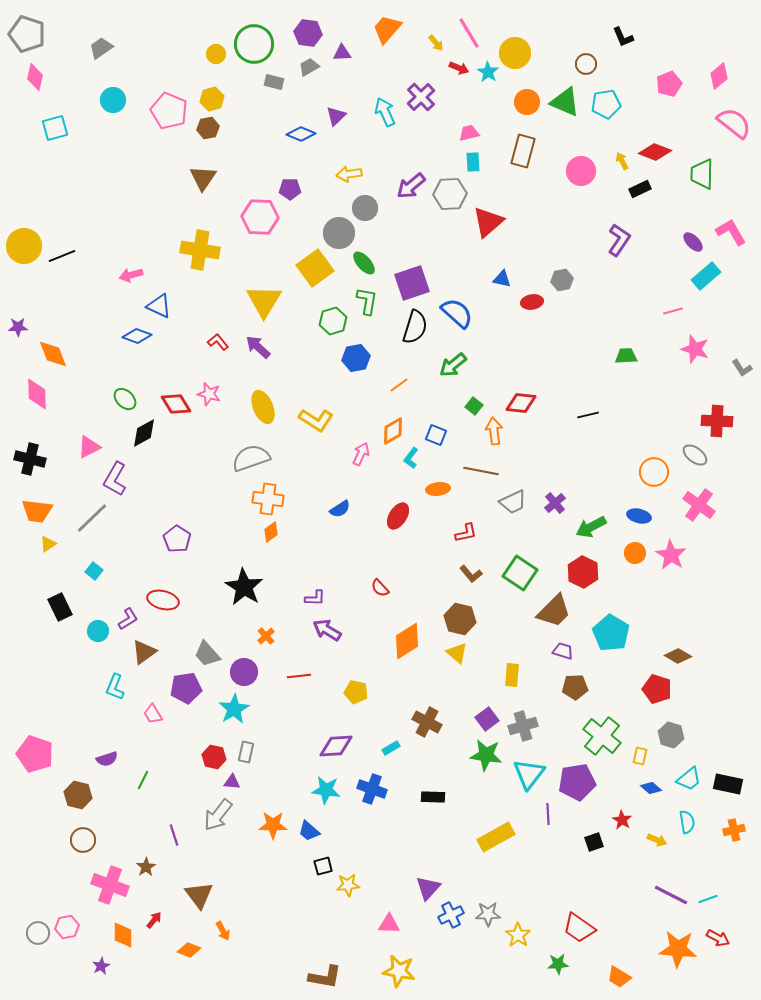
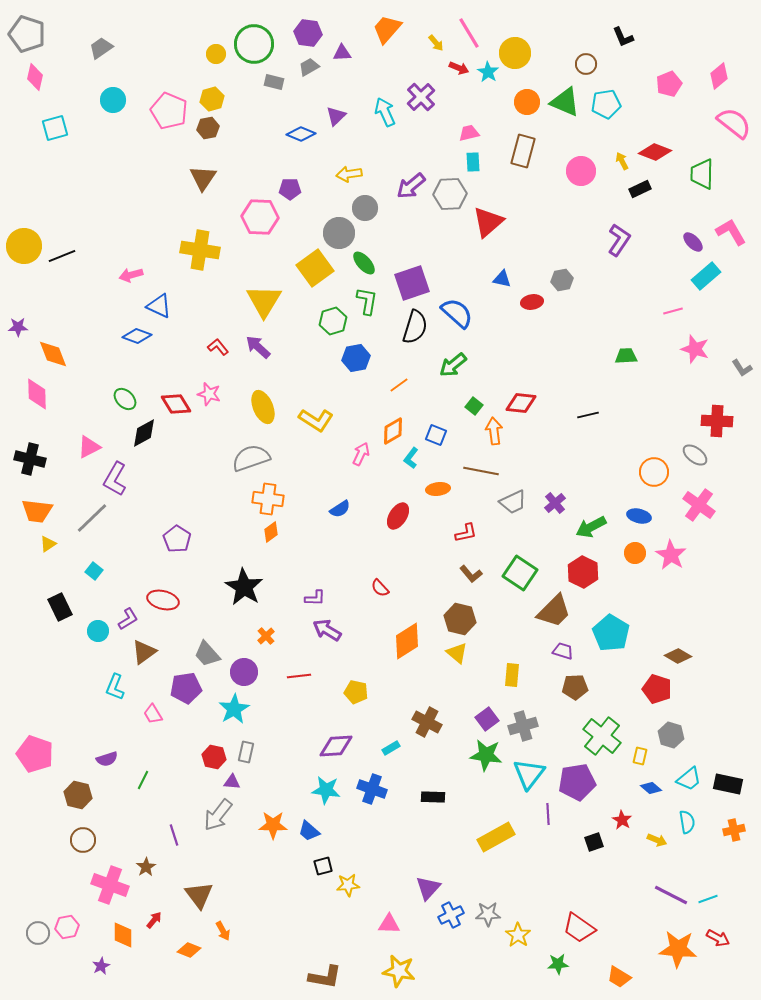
red L-shape at (218, 342): moved 5 px down
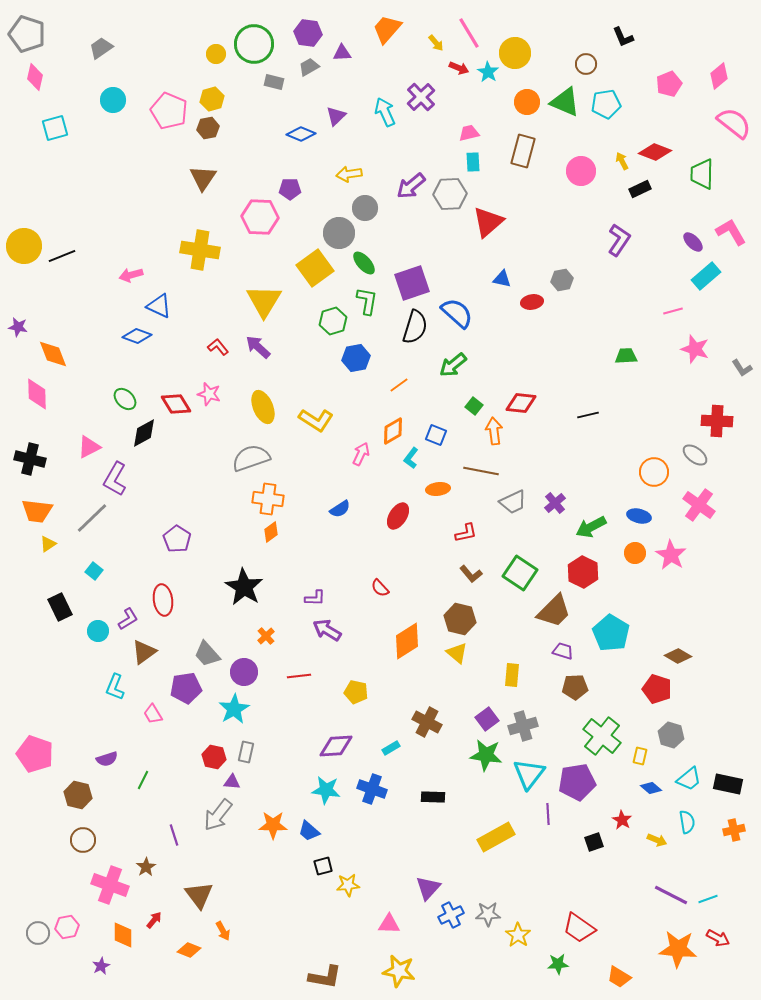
purple star at (18, 327): rotated 12 degrees clockwise
red ellipse at (163, 600): rotated 68 degrees clockwise
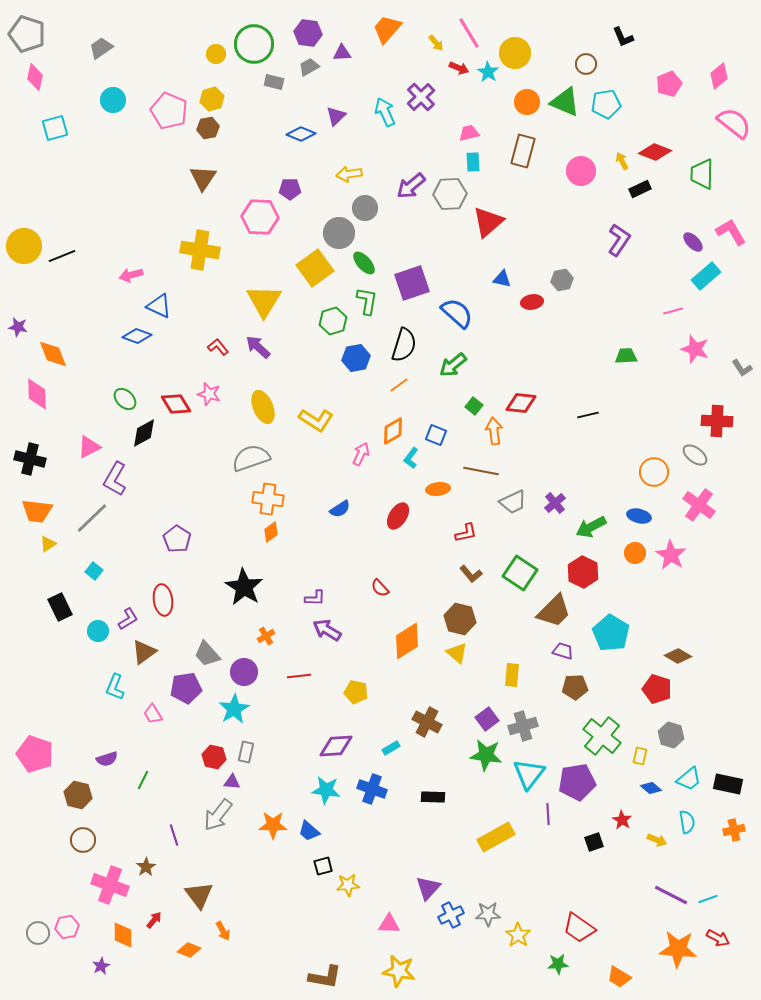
black semicircle at (415, 327): moved 11 px left, 18 px down
orange cross at (266, 636): rotated 12 degrees clockwise
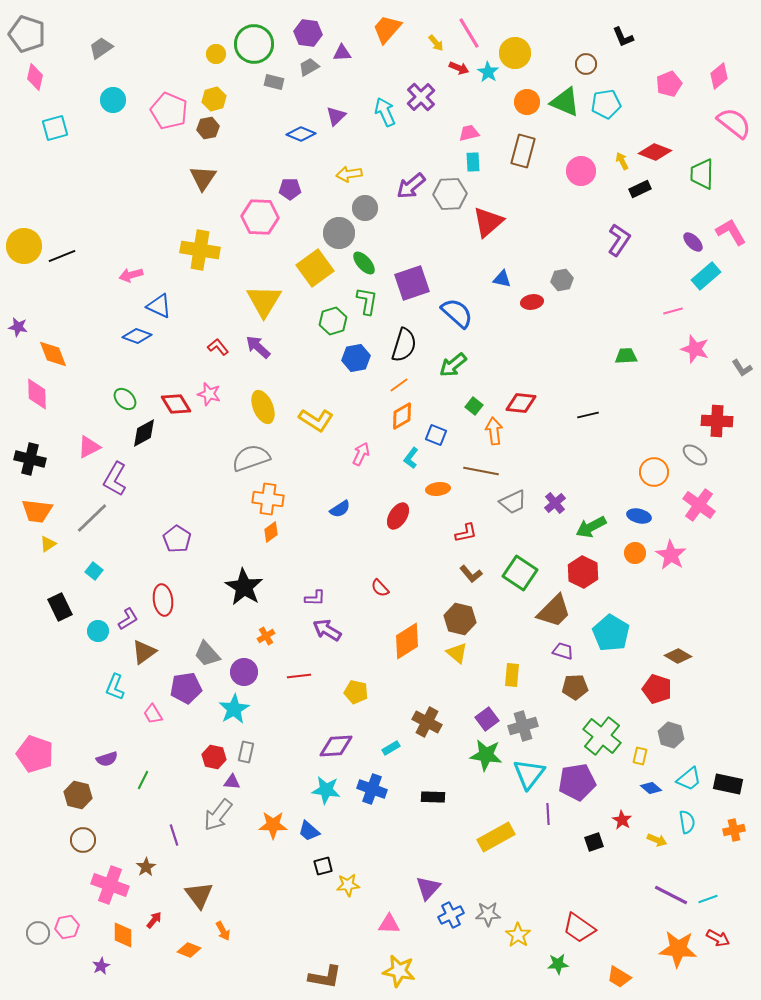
yellow hexagon at (212, 99): moved 2 px right
orange diamond at (393, 431): moved 9 px right, 15 px up
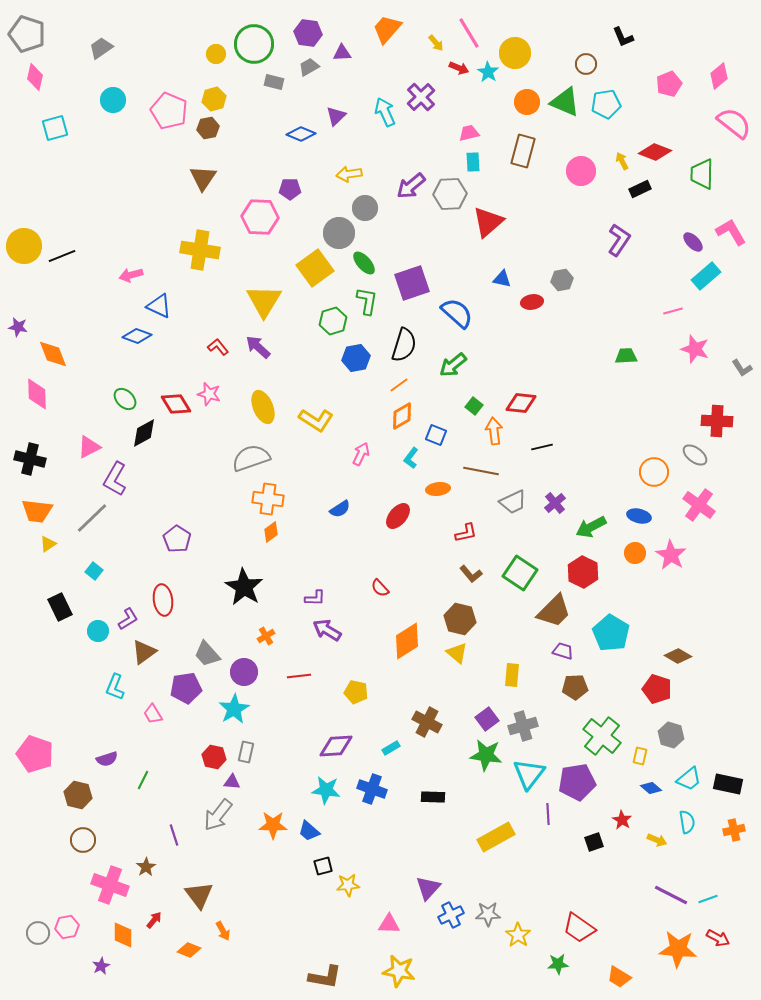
black line at (588, 415): moved 46 px left, 32 px down
red ellipse at (398, 516): rotated 8 degrees clockwise
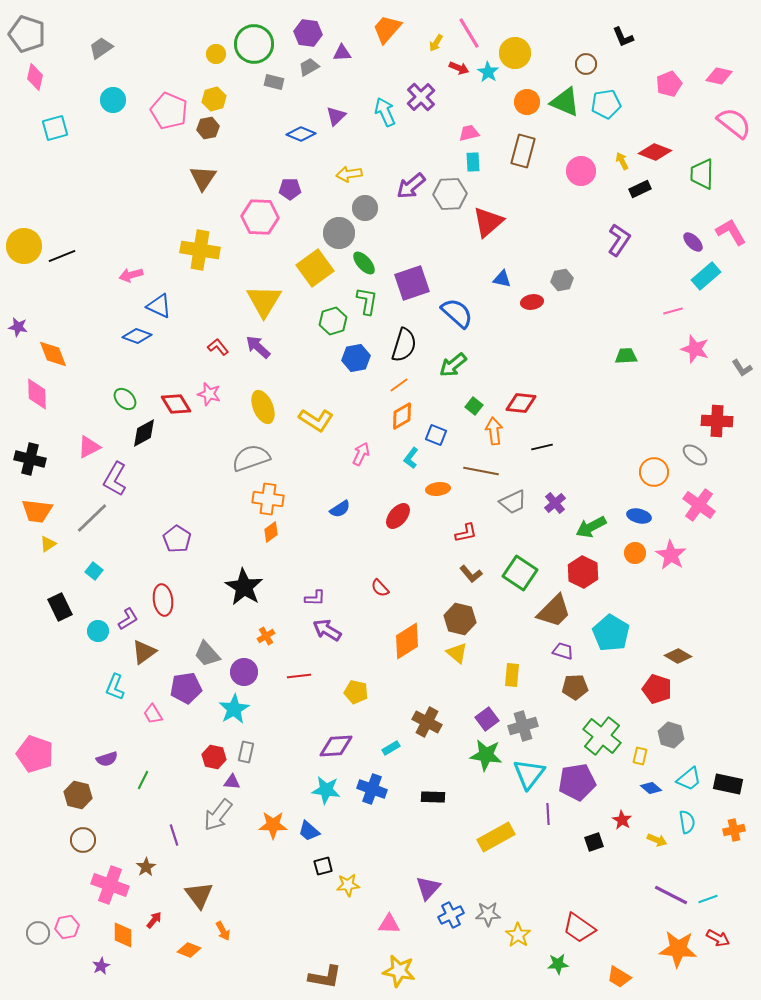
yellow arrow at (436, 43): rotated 72 degrees clockwise
pink diamond at (719, 76): rotated 52 degrees clockwise
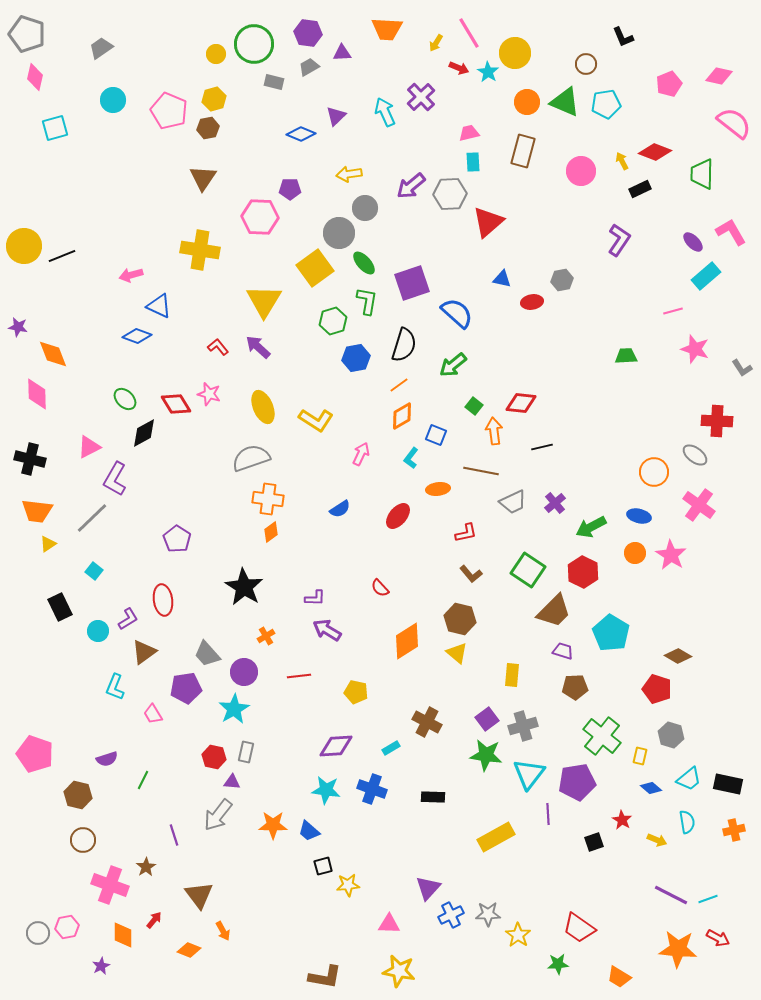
orange trapezoid at (387, 29): rotated 128 degrees counterclockwise
green square at (520, 573): moved 8 px right, 3 px up
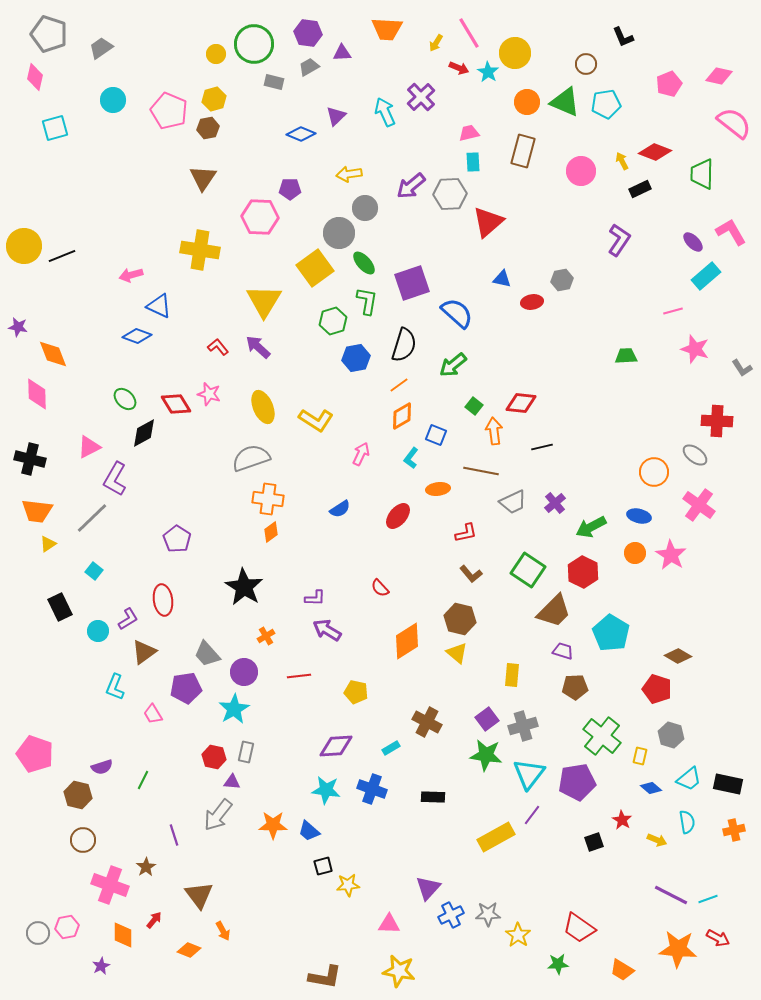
gray pentagon at (27, 34): moved 22 px right
purple semicircle at (107, 759): moved 5 px left, 8 px down
purple line at (548, 814): moved 16 px left, 1 px down; rotated 40 degrees clockwise
orange trapezoid at (619, 977): moved 3 px right, 7 px up
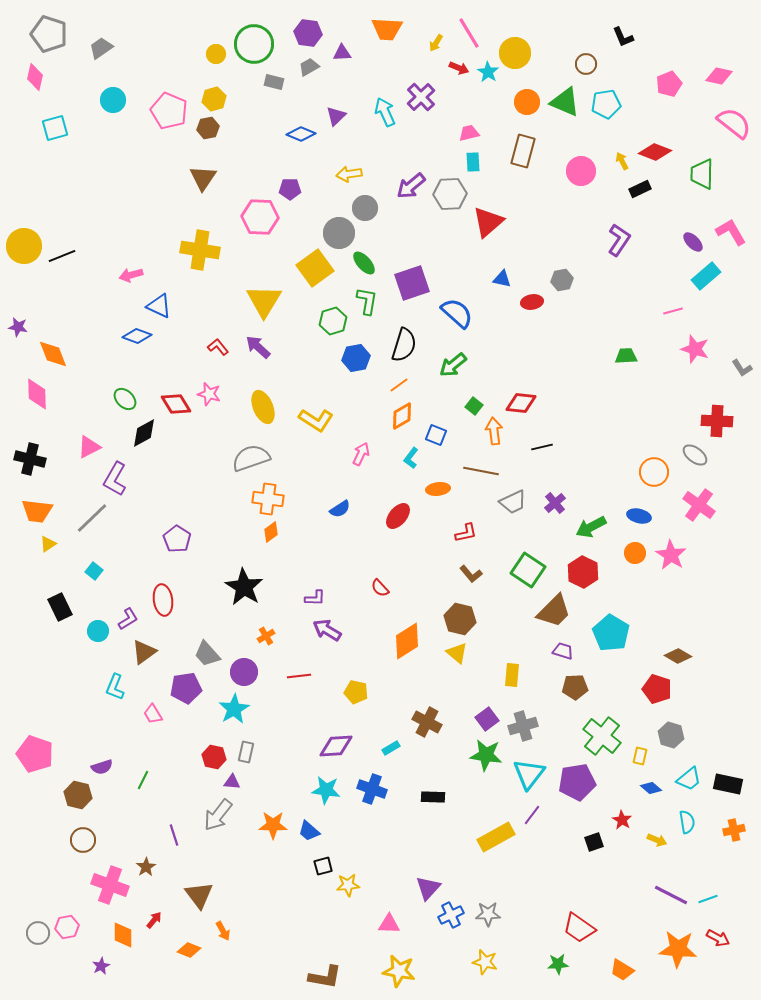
yellow star at (518, 935): moved 33 px left, 27 px down; rotated 20 degrees counterclockwise
